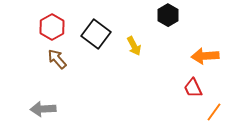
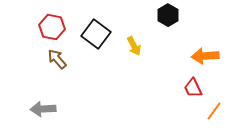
red hexagon: rotated 20 degrees counterclockwise
orange line: moved 1 px up
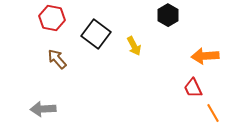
red hexagon: moved 9 px up
orange line: moved 1 px left, 2 px down; rotated 66 degrees counterclockwise
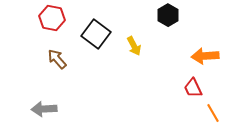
gray arrow: moved 1 px right
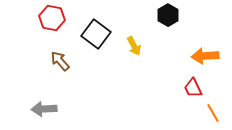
brown arrow: moved 3 px right, 2 px down
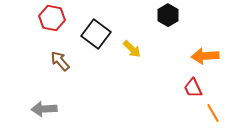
yellow arrow: moved 2 px left, 3 px down; rotated 18 degrees counterclockwise
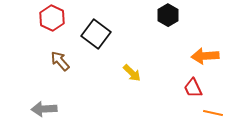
red hexagon: rotated 15 degrees clockwise
yellow arrow: moved 24 px down
orange line: rotated 48 degrees counterclockwise
